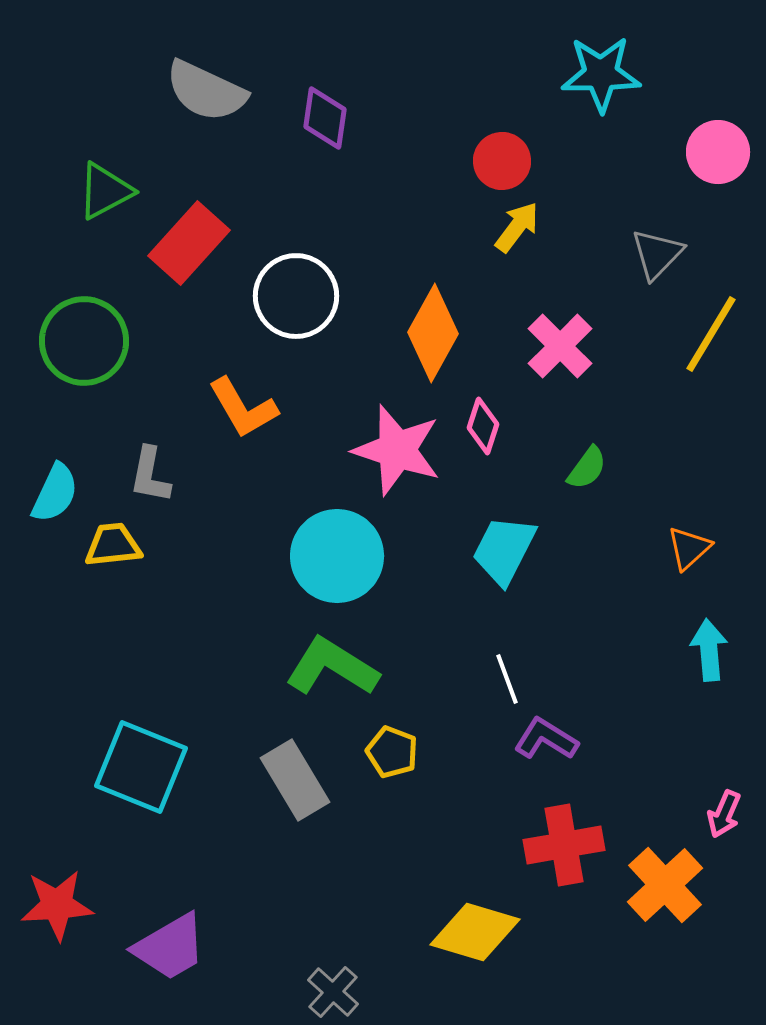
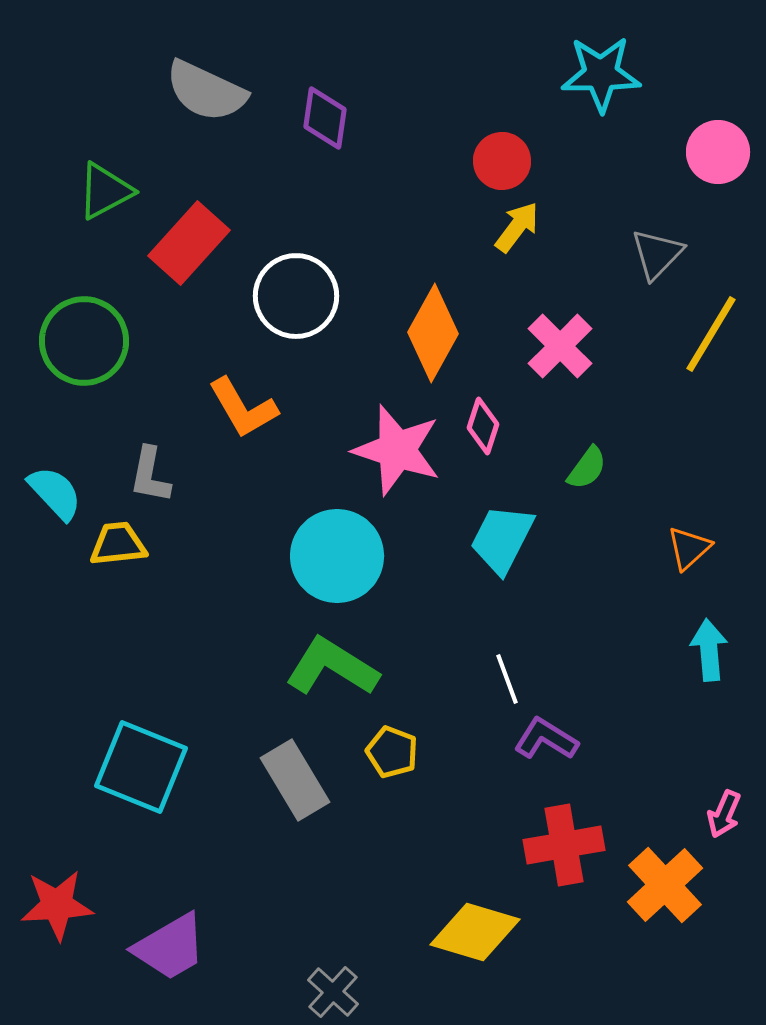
cyan semicircle: rotated 68 degrees counterclockwise
yellow trapezoid: moved 5 px right, 1 px up
cyan trapezoid: moved 2 px left, 11 px up
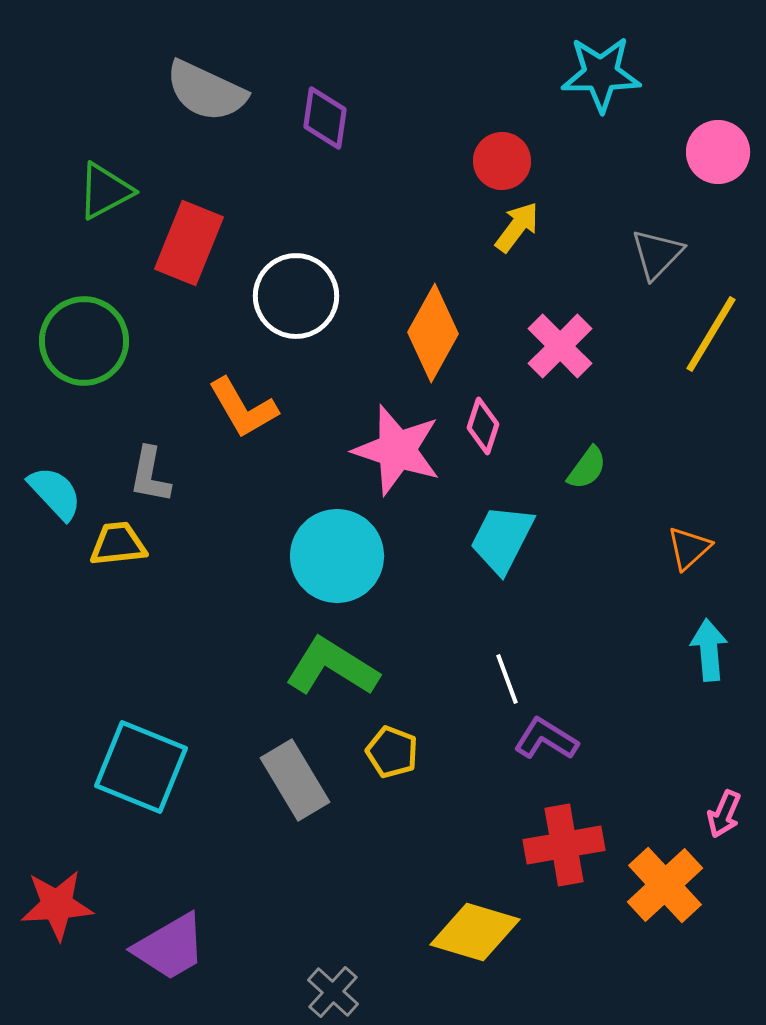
red rectangle: rotated 20 degrees counterclockwise
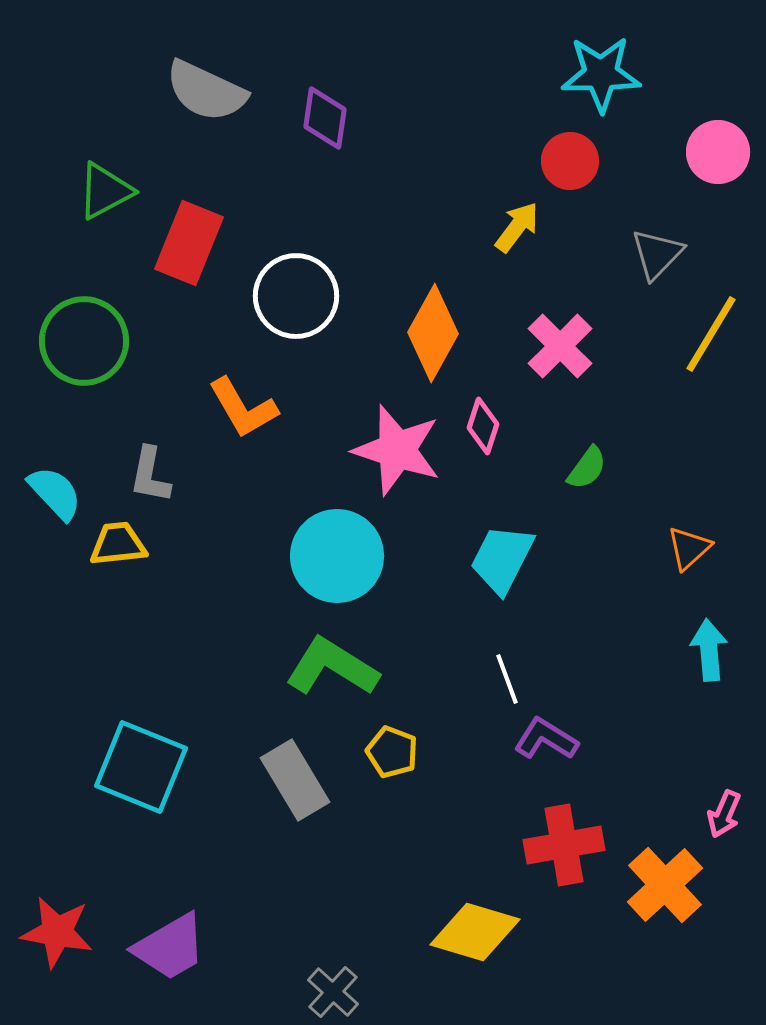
red circle: moved 68 px right
cyan trapezoid: moved 20 px down
red star: moved 27 px down; rotated 14 degrees clockwise
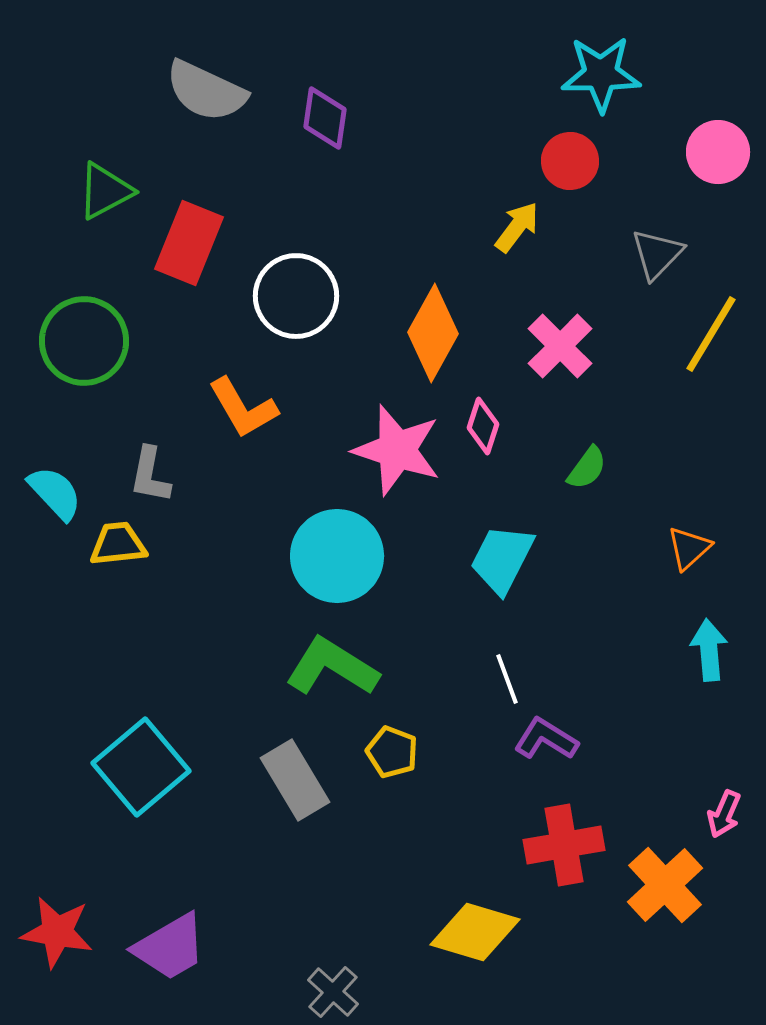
cyan square: rotated 28 degrees clockwise
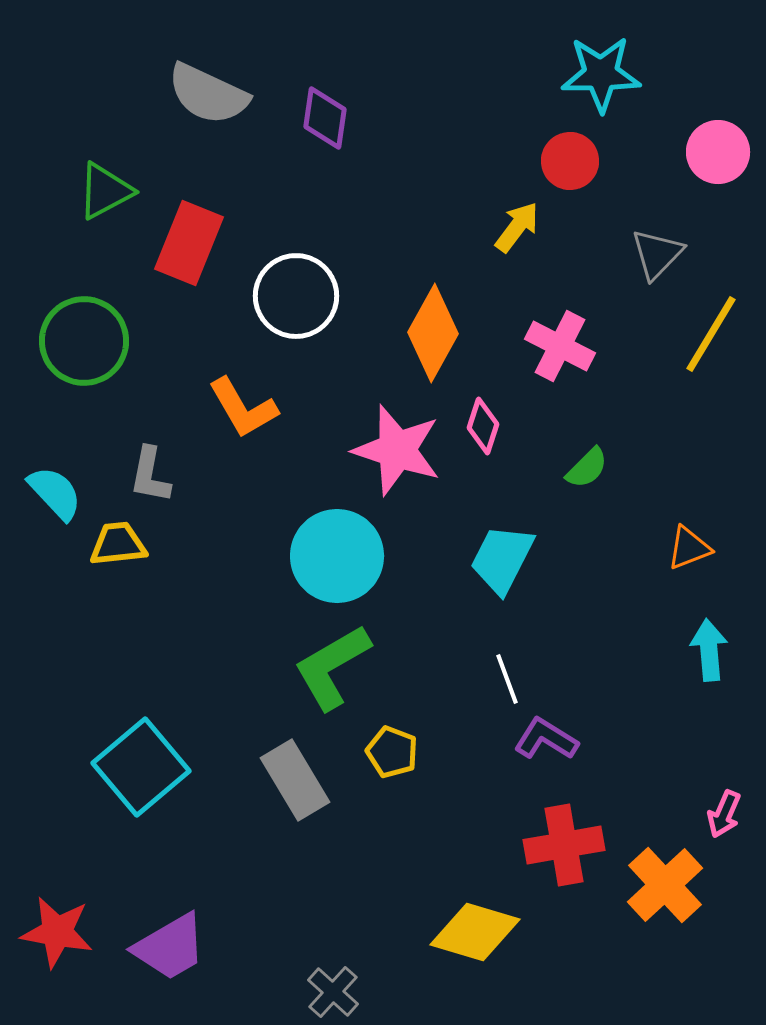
gray semicircle: moved 2 px right, 3 px down
pink cross: rotated 18 degrees counterclockwise
green semicircle: rotated 9 degrees clockwise
orange triangle: rotated 21 degrees clockwise
green L-shape: rotated 62 degrees counterclockwise
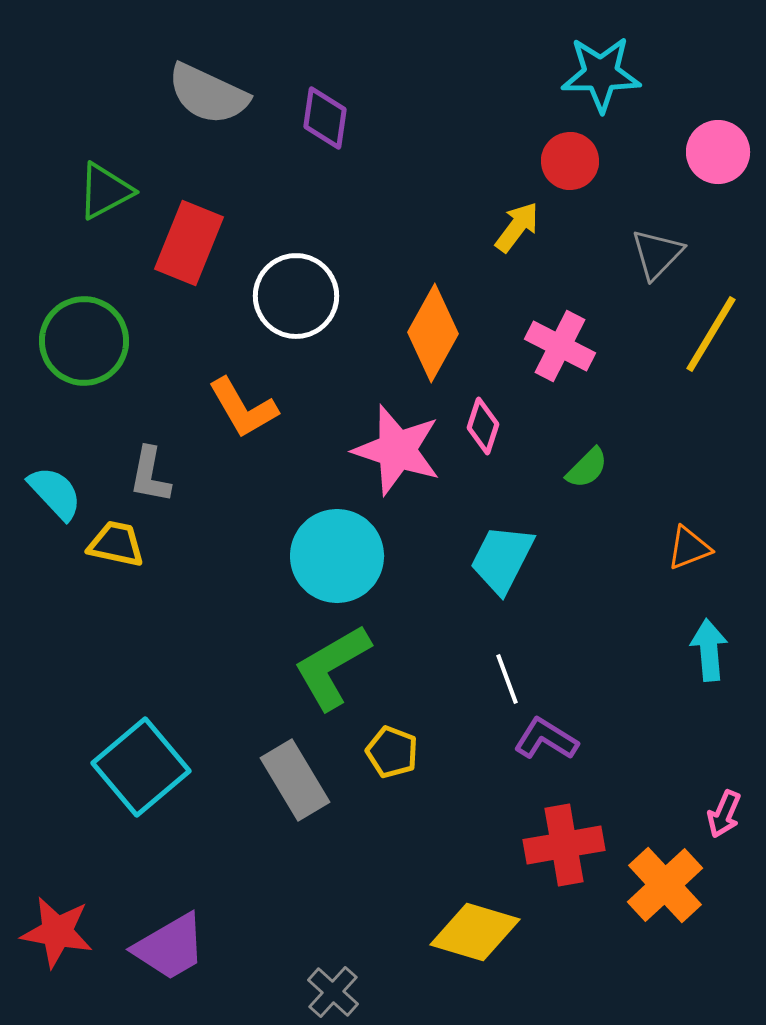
yellow trapezoid: moved 2 px left; rotated 18 degrees clockwise
